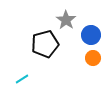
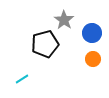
gray star: moved 2 px left
blue circle: moved 1 px right, 2 px up
orange circle: moved 1 px down
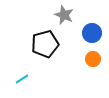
gray star: moved 5 px up; rotated 12 degrees counterclockwise
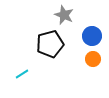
blue circle: moved 3 px down
black pentagon: moved 5 px right
cyan line: moved 5 px up
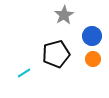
gray star: rotated 18 degrees clockwise
black pentagon: moved 6 px right, 10 px down
cyan line: moved 2 px right, 1 px up
